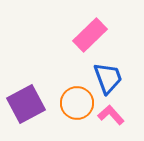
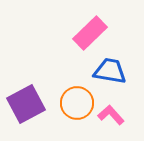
pink rectangle: moved 2 px up
blue trapezoid: moved 2 px right, 7 px up; rotated 60 degrees counterclockwise
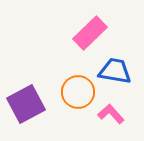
blue trapezoid: moved 5 px right
orange circle: moved 1 px right, 11 px up
pink L-shape: moved 1 px up
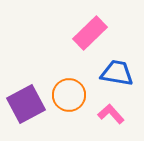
blue trapezoid: moved 2 px right, 2 px down
orange circle: moved 9 px left, 3 px down
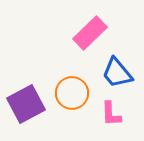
blue trapezoid: rotated 140 degrees counterclockwise
orange circle: moved 3 px right, 2 px up
pink L-shape: rotated 140 degrees counterclockwise
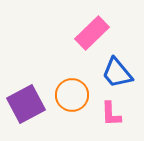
pink rectangle: moved 2 px right
orange circle: moved 2 px down
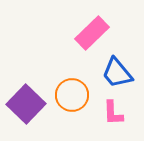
purple square: rotated 18 degrees counterclockwise
pink L-shape: moved 2 px right, 1 px up
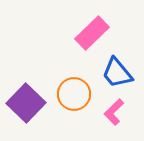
orange circle: moved 2 px right, 1 px up
purple square: moved 1 px up
pink L-shape: moved 1 px right, 1 px up; rotated 48 degrees clockwise
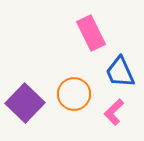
pink rectangle: moved 1 px left; rotated 72 degrees counterclockwise
blue trapezoid: moved 3 px right, 1 px up; rotated 16 degrees clockwise
purple square: moved 1 px left
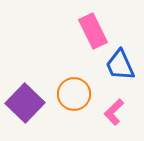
pink rectangle: moved 2 px right, 2 px up
blue trapezoid: moved 7 px up
